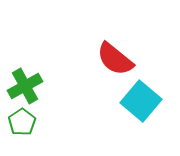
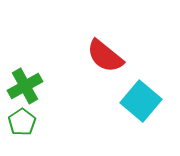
red semicircle: moved 10 px left, 3 px up
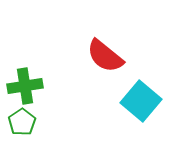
green cross: rotated 20 degrees clockwise
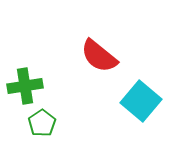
red semicircle: moved 6 px left
green pentagon: moved 20 px right, 1 px down
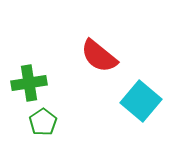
green cross: moved 4 px right, 3 px up
green pentagon: moved 1 px right, 1 px up
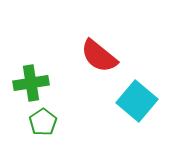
green cross: moved 2 px right
cyan square: moved 4 px left
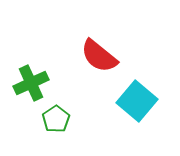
green cross: rotated 16 degrees counterclockwise
green pentagon: moved 13 px right, 3 px up
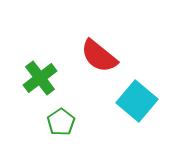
green cross: moved 9 px right, 5 px up; rotated 12 degrees counterclockwise
green pentagon: moved 5 px right, 3 px down
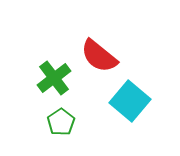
green cross: moved 14 px right
cyan square: moved 7 px left
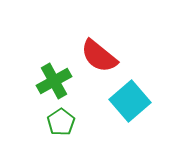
green cross: moved 3 px down; rotated 8 degrees clockwise
cyan square: rotated 9 degrees clockwise
